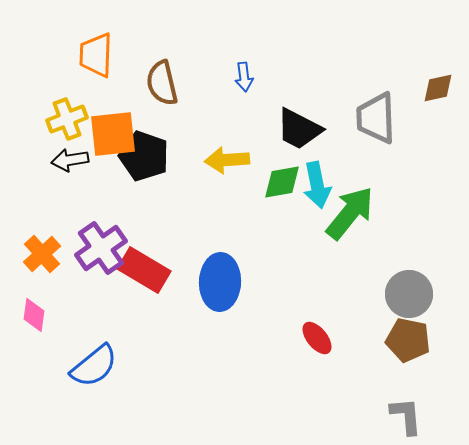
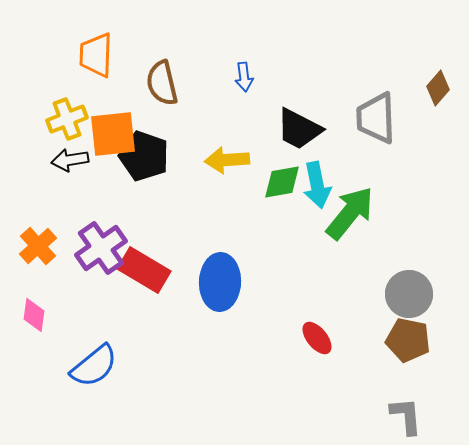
brown diamond: rotated 36 degrees counterclockwise
orange cross: moved 4 px left, 8 px up
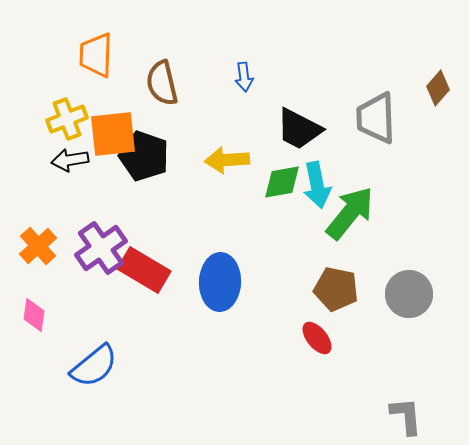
brown pentagon: moved 72 px left, 51 px up
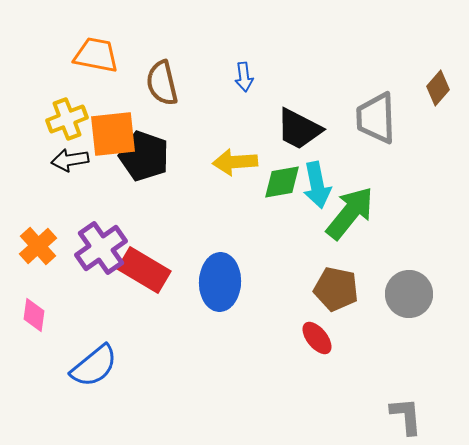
orange trapezoid: rotated 99 degrees clockwise
yellow arrow: moved 8 px right, 2 px down
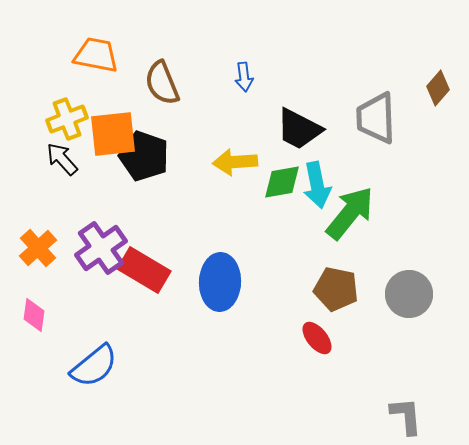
brown semicircle: rotated 9 degrees counterclockwise
black arrow: moved 8 px left, 1 px up; rotated 57 degrees clockwise
orange cross: moved 2 px down
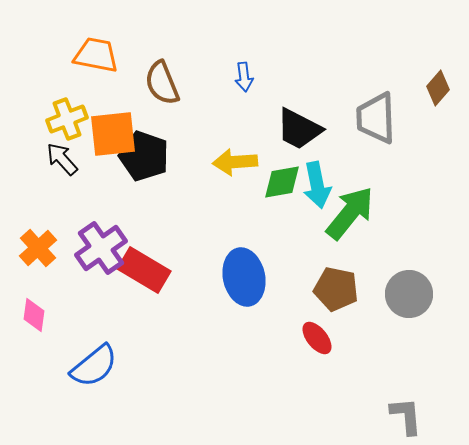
blue ellipse: moved 24 px right, 5 px up; rotated 14 degrees counterclockwise
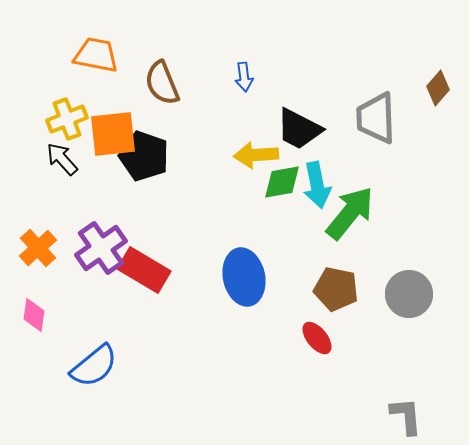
yellow arrow: moved 21 px right, 7 px up
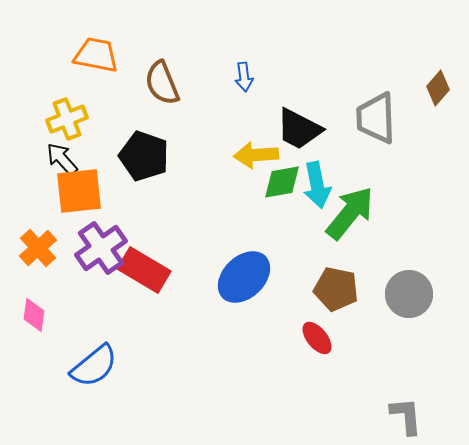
orange square: moved 34 px left, 57 px down
blue ellipse: rotated 58 degrees clockwise
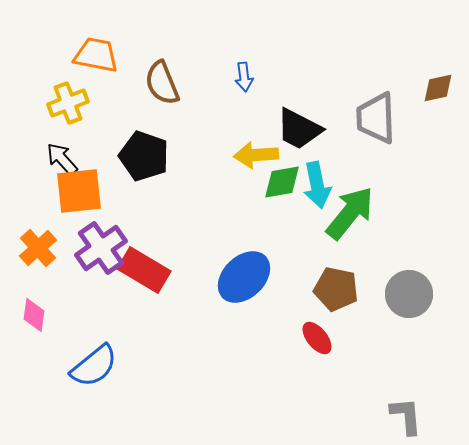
brown diamond: rotated 36 degrees clockwise
yellow cross: moved 1 px right, 16 px up
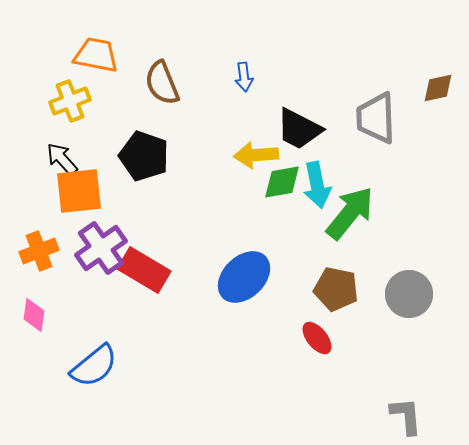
yellow cross: moved 2 px right, 2 px up
orange cross: moved 1 px right, 3 px down; rotated 21 degrees clockwise
